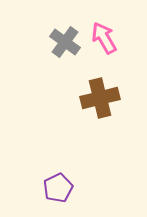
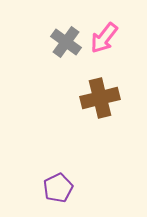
pink arrow: rotated 112 degrees counterclockwise
gray cross: moved 1 px right
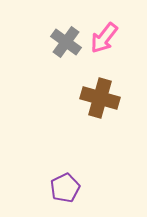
brown cross: rotated 30 degrees clockwise
purple pentagon: moved 7 px right
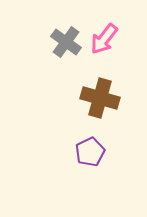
pink arrow: moved 1 px down
purple pentagon: moved 25 px right, 36 px up
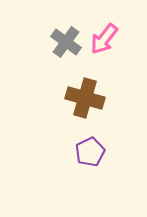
brown cross: moved 15 px left
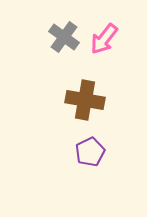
gray cross: moved 2 px left, 5 px up
brown cross: moved 2 px down; rotated 6 degrees counterclockwise
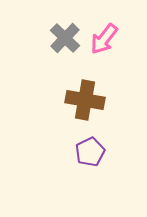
gray cross: moved 1 px right, 1 px down; rotated 8 degrees clockwise
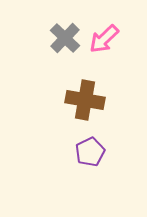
pink arrow: rotated 8 degrees clockwise
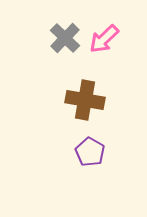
purple pentagon: rotated 16 degrees counterclockwise
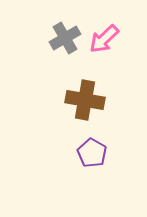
gray cross: rotated 16 degrees clockwise
purple pentagon: moved 2 px right, 1 px down
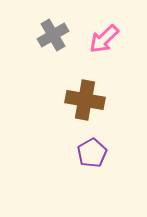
gray cross: moved 12 px left, 3 px up
purple pentagon: rotated 12 degrees clockwise
